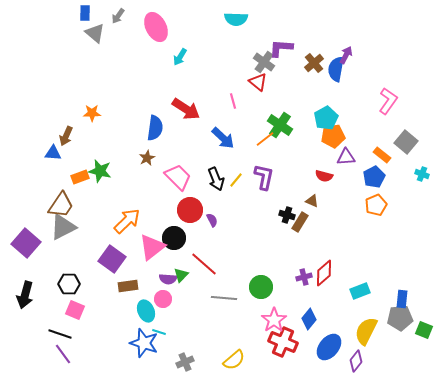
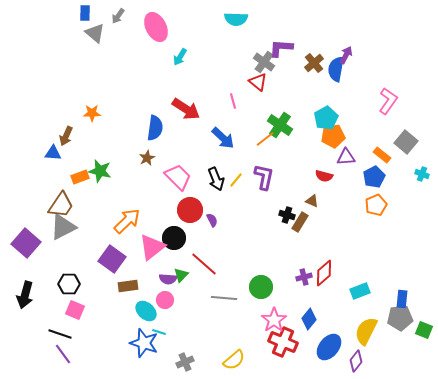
pink circle at (163, 299): moved 2 px right, 1 px down
cyan ellipse at (146, 311): rotated 25 degrees counterclockwise
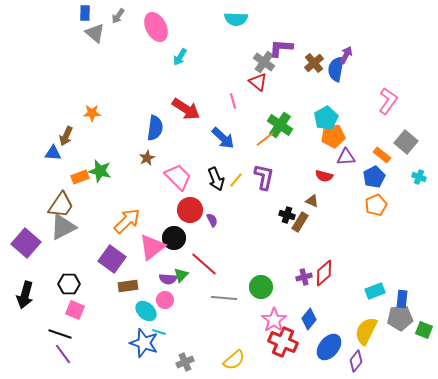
cyan cross at (422, 174): moved 3 px left, 3 px down
cyan rectangle at (360, 291): moved 15 px right
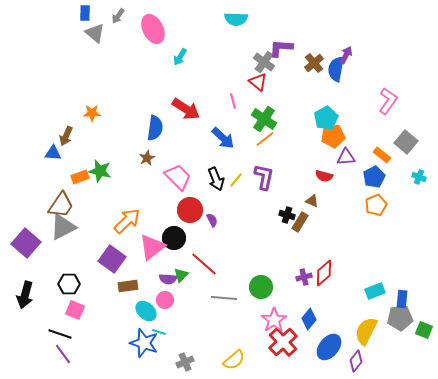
pink ellipse at (156, 27): moved 3 px left, 2 px down
green cross at (280, 125): moved 16 px left, 6 px up
red cross at (283, 342): rotated 24 degrees clockwise
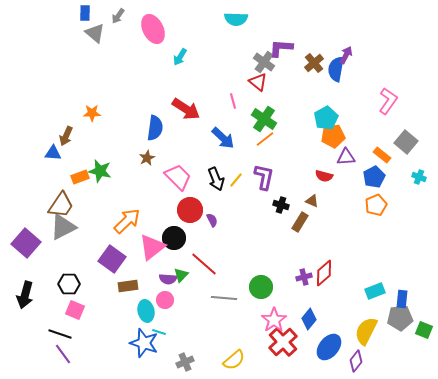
black cross at (287, 215): moved 6 px left, 10 px up
cyan ellipse at (146, 311): rotated 35 degrees clockwise
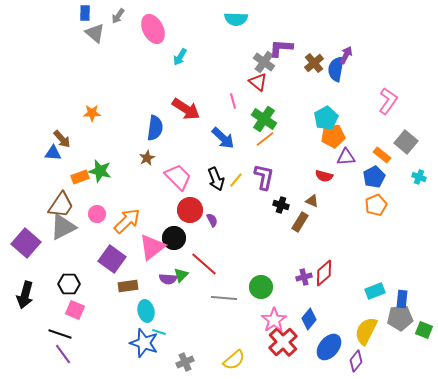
brown arrow at (66, 136): moved 4 px left, 3 px down; rotated 66 degrees counterclockwise
pink circle at (165, 300): moved 68 px left, 86 px up
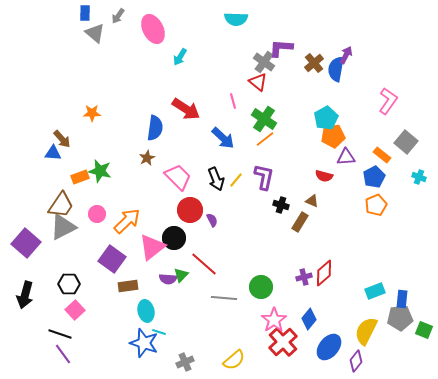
pink square at (75, 310): rotated 24 degrees clockwise
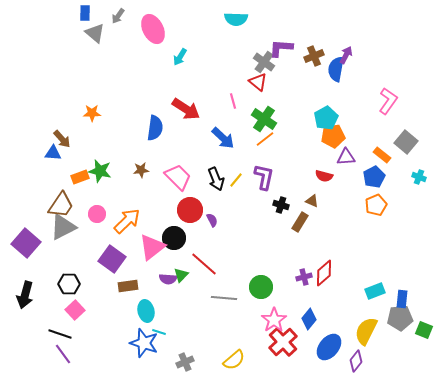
brown cross at (314, 63): moved 7 px up; rotated 18 degrees clockwise
brown star at (147, 158): moved 6 px left, 12 px down; rotated 21 degrees clockwise
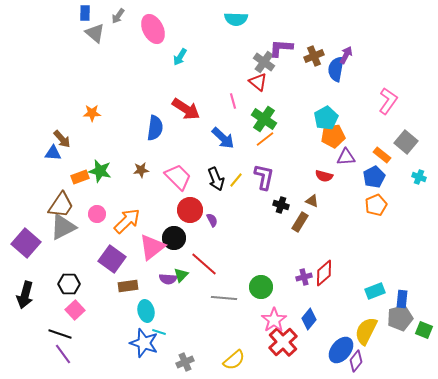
gray pentagon at (400, 318): rotated 10 degrees counterclockwise
blue ellipse at (329, 347): moved 12 px right, 3 px down
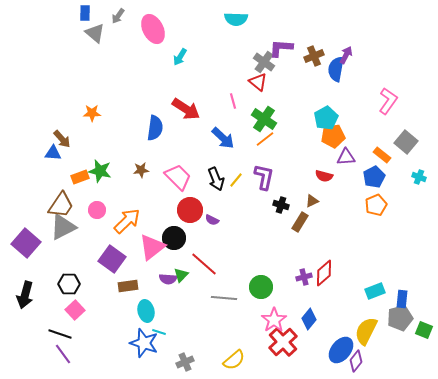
brown triangle at (312, 201): rotated 48 degrees counterclockwise
pink circle at (97, 214): moved 4 px up
purple semicircle at (212, 220): rotated 144 degrees clockwise
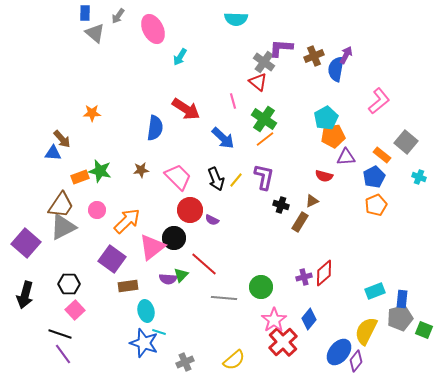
pink L-shape at (388, 101): moved 9 px left; rotated 16 degrees clockwise
blue ellipse at (341, 350): moved 2 px left, 2 px down
